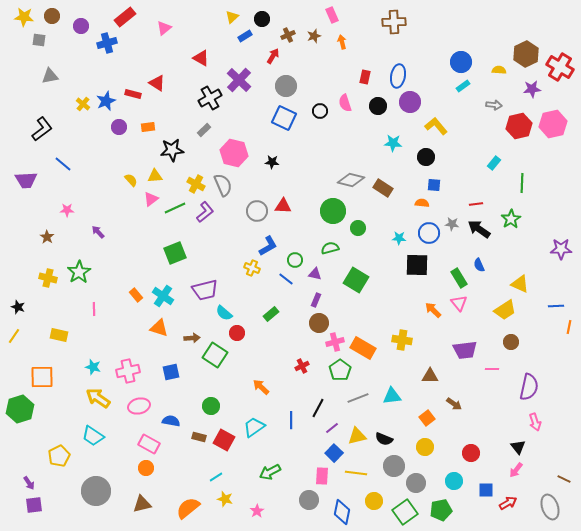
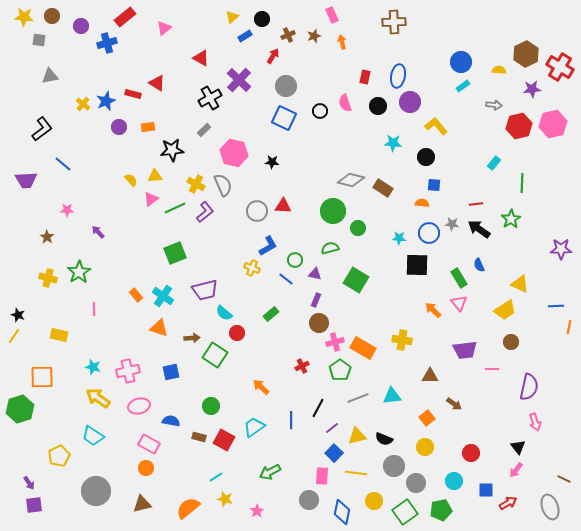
black star at (18, 307): moved 8 px down
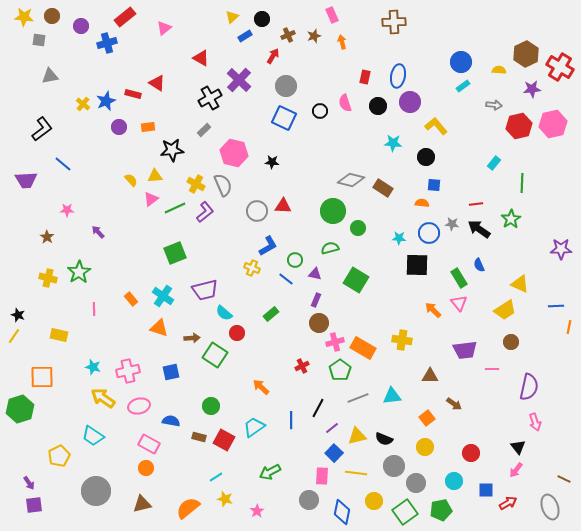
orange rectangle at (136, 295): moved 5 px left, 4 px down
yellow arrow at (98, 398): moved 5 px right
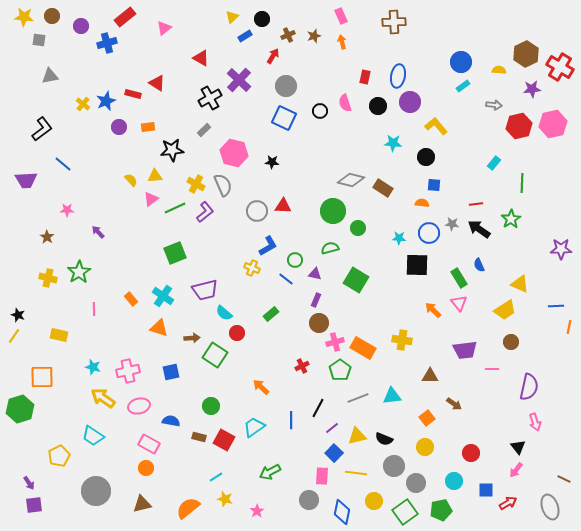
pink rectangle at (332, 15): moved 9 px right, 1 px down
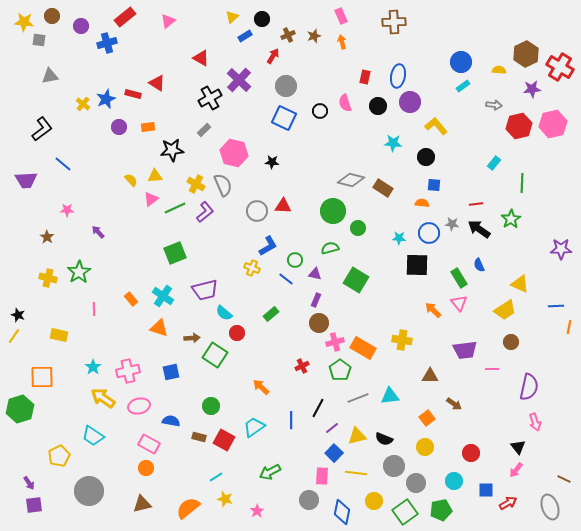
yellow star at (24, 17): moved 5 px down
pink triangle at (164, 28): moved 4 px right, 7 px up
blue star at (106, 101): moved 2 px up
cyan star at (93, 367): rotated 21 degrees clockwise
cyan triangle at (392, 396): moved 2 px left
gray circle at (96, 491): moved 7 px left
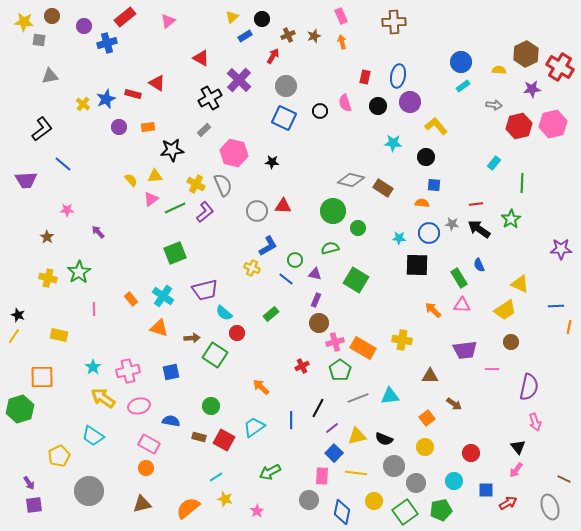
purple circle at (81, 26): moved 3 px right
pink triangle at (459, 303): moved 3 px right, 2 px down; rotated 48 degrees counterclockwise
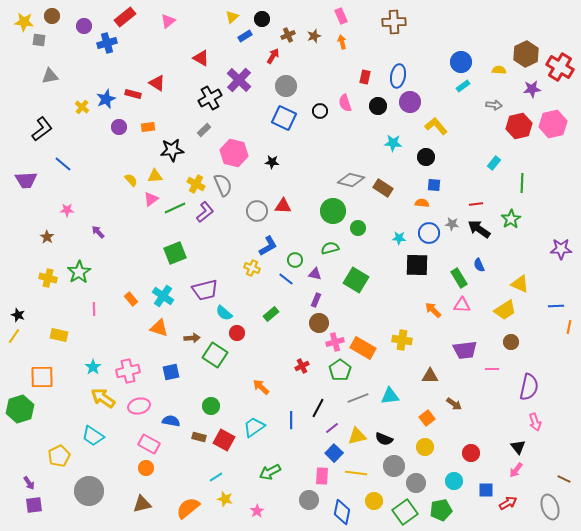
yellow cross at (83, 104): moved 1 px left, 3 px down
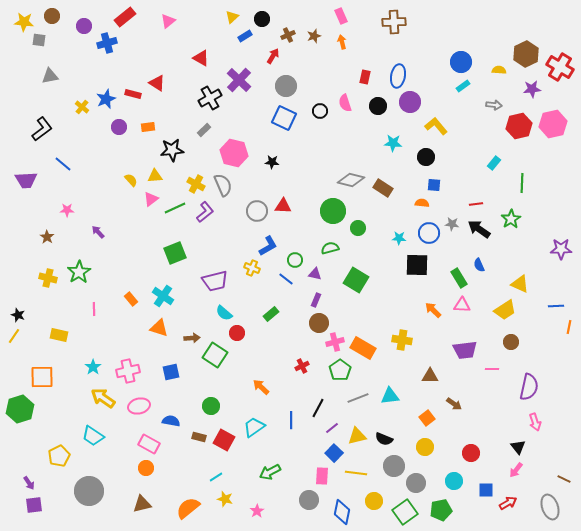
purple trapezoid at (205, 290): moved 10 px right, 9 px up
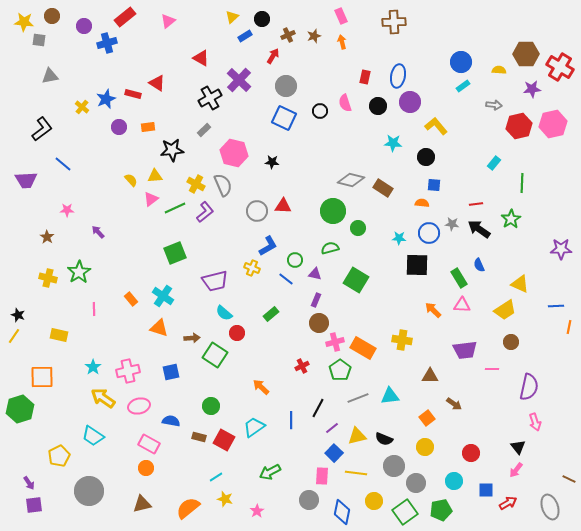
brown hexagon at (526, 54): rotated 25 degrees clockwise
brown line at (564, 479): moved 5 px right
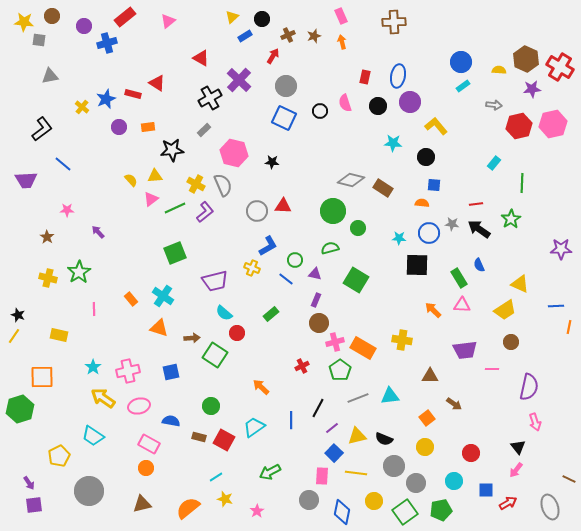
brown hexagon at (526, 54): moved 5 px down; rotated 25 degrees clockwise
